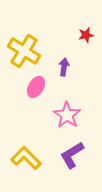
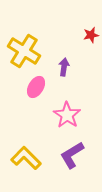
red star: moved 5 px right
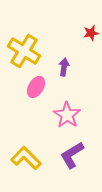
red star: moved 2 px up
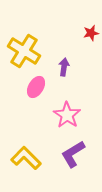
purple L-shape: moved 1 px right, 1 px up
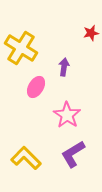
yellow cross: moved 3 px left, 3 px up
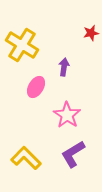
yellow cross: moved 1 px right, 3 px up
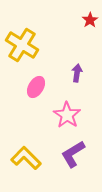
red star: moved 1 px left, 13 px up; rotated 21 degrees counterclockwise
purple arrow: moved 13 px right, 6 px down
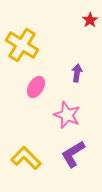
pink star: rotated 12 degrees counterclockwise
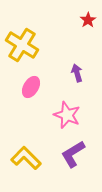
red star: moved 2 px left
purple arrow: rotated 24 degrees counterclockwise
pink ellipse: moved 5 px left
